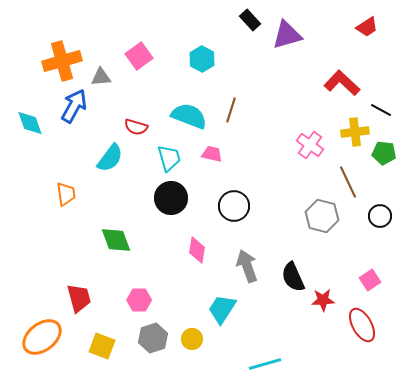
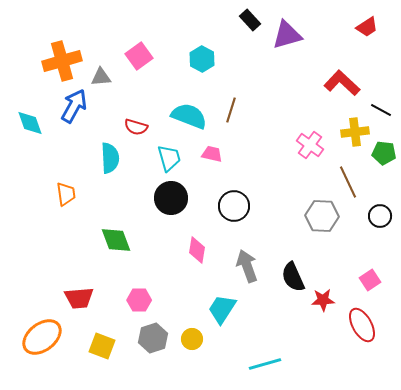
cyan semicircle at (110, 158): rotated 40 degrees counterclockwise
gray hexagon at (322, 216): rotated 12 degrees counterclockwise
red trapezoid at (79, 298): rotated 100 degrees clockwise
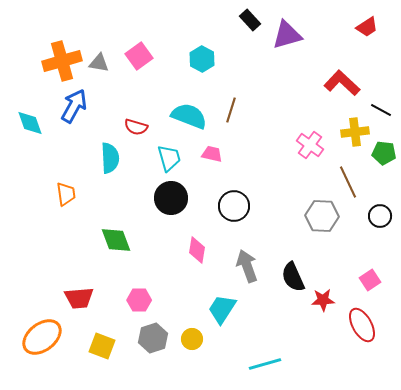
gray triangle at (101, 77): moved 2 px left, 14 px up; rotated 15 degrees clockwise
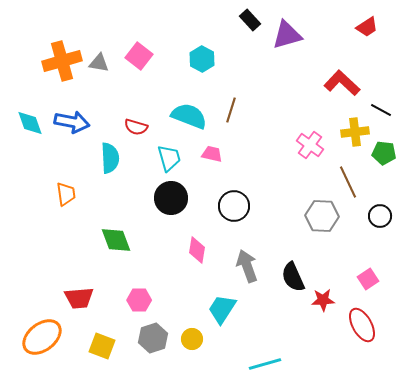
pink square at (139, 56): rotated 16 degrees counterclockwise
blue arrow at (74, 106): moved 2 px left, 16 px down; rotated 72 degrees clockwise
pink square at (370, 280): moved 2 px left, 1 px up
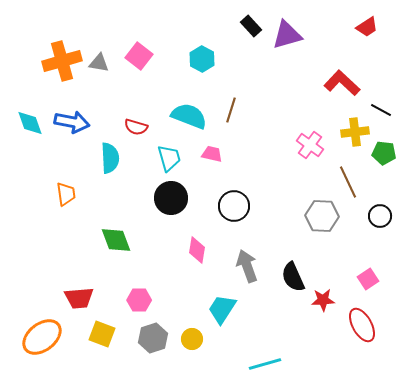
black rectangle at (250, 20): moved 1 px right, 6 px down
yellow square at (102, 346): moved 12 px up
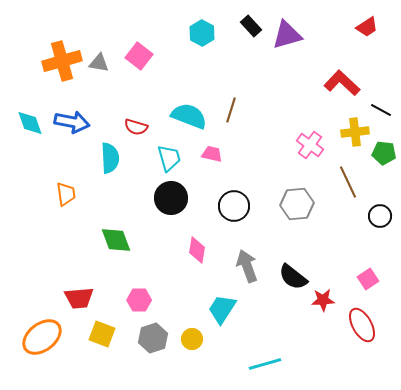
cyan hexagon at (202, 59): moved 26 px up
gray hexagon at (322, 216): moved 25 px left, 12 px up; rotated 8 degrees counterclockwise
black semicircle at (293, 277): rotated 28 degrees counterclockwise
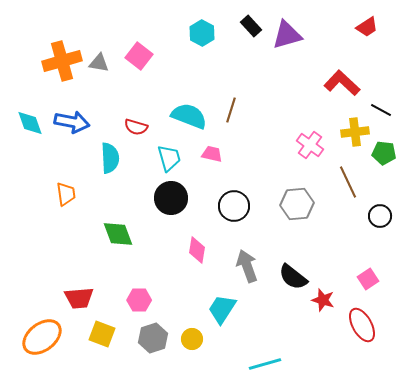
green diamond at (116, 240): moved 2 px right, 6 px up
red star at (323, 300): rotated 20 degrees clockwise
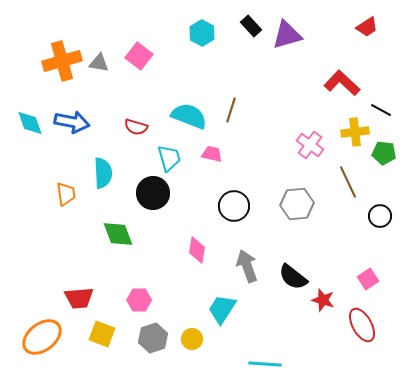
cyan semicircle at (110, 158): moved 7 px left, 15 px down
black circle at (171, 198): moved 18 px left, 5 px up
cyan line at (265, 364): rotated 20 degrees clockwise
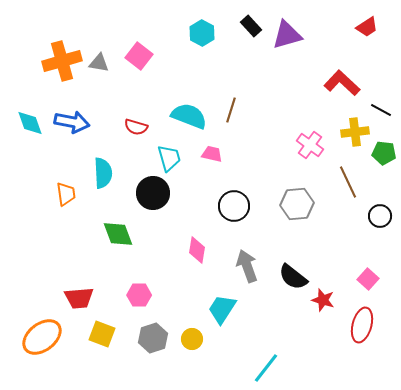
pink square at (368, 279): rotated 15 degrees counterclockwise
pink hexagon at (139, 300): moved 5 px up
red ellipse at (362, 325): rotated 44 degrees clockwise
cyan line at (265, 364): moved 1 px right, 4 px down; rotated 56 degrees counterclockwise
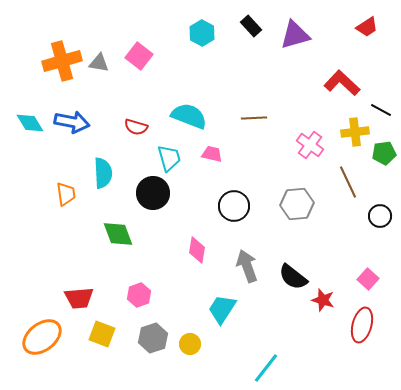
purple triangle at (287, 35): moved 8 px right
brown line at (231, 110): moved 23 px right, 8 px down; rotated 70 degrees clockwise
cyan diamond at (30, 123): rotated 12 degrees counterclockwise
green pentagon at (384, 153): rotated 15 degrees counterclockwise
pink hexagon at (139, 295): rotated 20 degrees counterclockwise
yellow circle at (192, 339): moved 2 px left, 5 px down
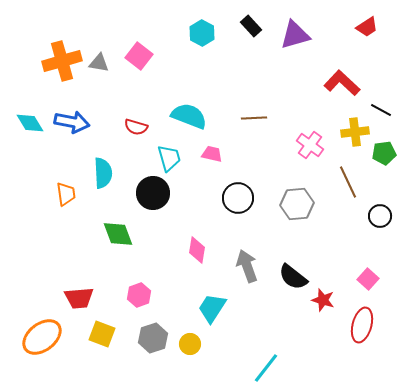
black circle at (234, 206): moved 4 px right, 8 px up
cyan trapezoid at (222, 309): moved 10 px left, 1 px up
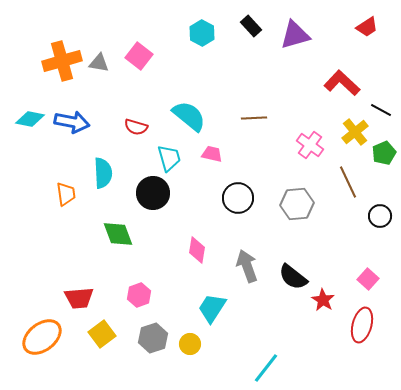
cyan semicircle at (189, 116): rotated 18 degrees clockwise
cyan diamond at (30, 123): moved 4 px up; rotated 48 degrees counterclockwise
yellow cross at (355, 132): rotated 32 degrees counterclockwise
green pentagon at (384, 153): rotated 15 degrees counterclockwise
red star at (323, 300): rotated 15 degrees clockwise
yellow square at (102, 334): rotated 32 degrees clockwise
